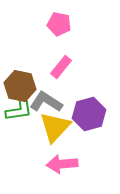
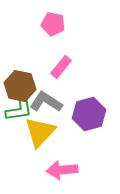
pink pentagon: moved 6 px left
yellow triangle: moved 15 px left, 5 px down
pink arrow: moved 6 px down
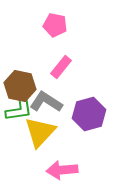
pink pentagon: moved 2 px right, 1 px down
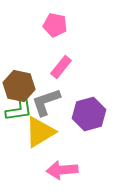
brown hexagon: moved 1 px left
gray L-shape: rotated 52 degrees counterclockwise
yellow triangle: rotated 16 degrees clockwise
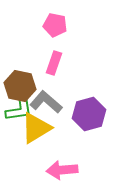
pink rectangle: moved 7 px left, 4 px up; rotated 20 degrees counterclockwise
brown hexagon: moved 1 px right
gray L-shape: rotated 60 degrees clockwise
yellow triangle: moved 4 px left, 4 px up
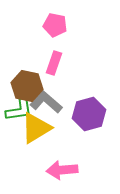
brown hexagon: moved 7 px right
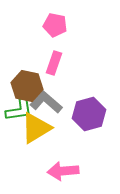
pink arrow: moved 1 px right, 1 px down
